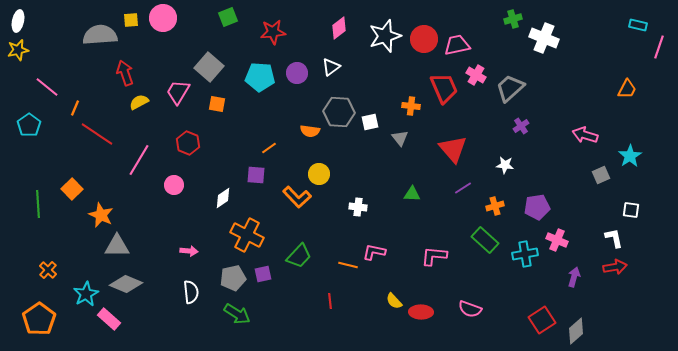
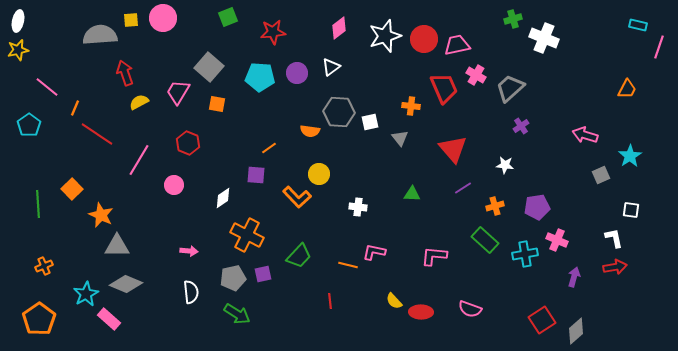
orange cross at (48, 270): moved 4 px left, 4 px up; rotated 24 degrees clockwise
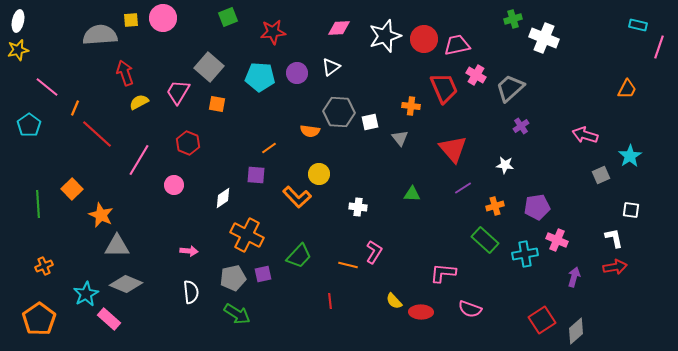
pink diamond at (339, 28): rotated 35 degrees clockwise
red line at (97, 134): rotated 8 degrees clockwise
pink L-shape at (374, 252): rotated 110 degrees clockwise
pink L-shape at (434, 256): moved 9 px right, 17 px down
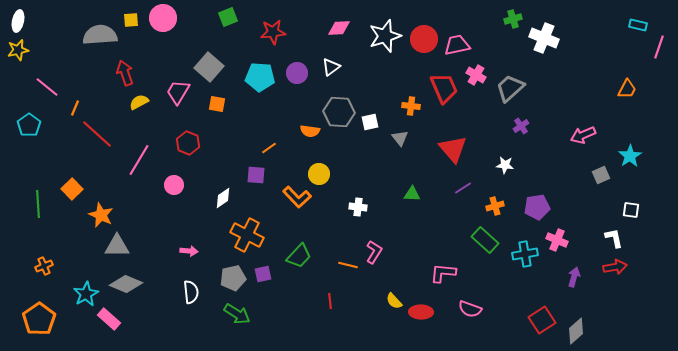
pink arrow at (585, 135): moved 2 px left; rotated 40 degrees counterclockwise
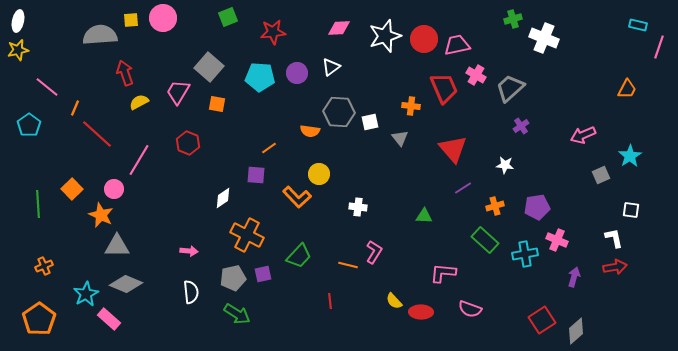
pink circle at (174, 185): moved 60 px left, 4 px down
green triangle at (412, 194): moved 12 px right, 22 px down
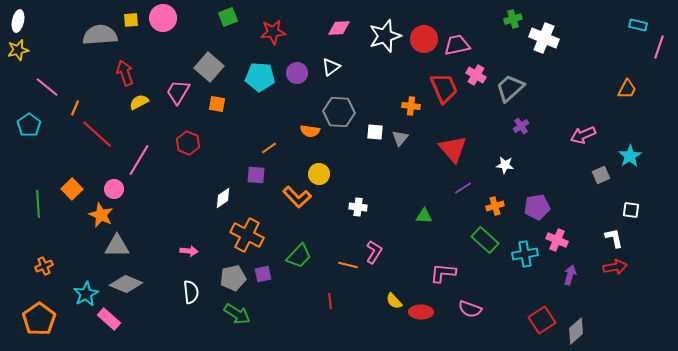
white square at (370, 122): moved 5 px right, 10 px down; rotated 18 degrees clockwise
gray triangle at (400, 138): rotated 18 degrees clockwise
purple arrow at (574, 277): moved 4 px left, 2 px up
